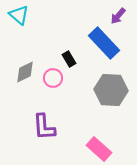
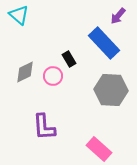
pink circle: moved 2 px up
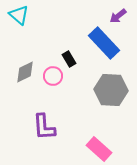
purple arrow: rotated 12 degrees clockwise
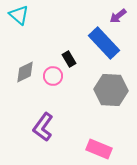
purple L-shape: moved 1 px left; rotated 40 degrees clockwise
pink rectangle: rotated 20 degrees counterclockwise
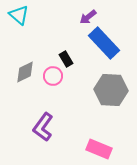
purple arrow: moved 30 px left, 1 px down
black rectangle: moved 3 px left
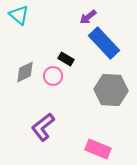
black rectangle: rotated 28 degrees counterclockwise
purple L-shape: rotated 16 degrees clockwise
pink rectangle: moved 1 px left
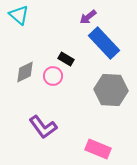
purple L-shape: rotated 88 degrees counterclockwise
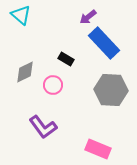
cyan triangle: moved 2 px right
pink circle: moved 9 px down
